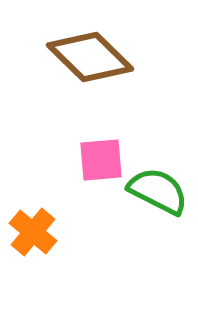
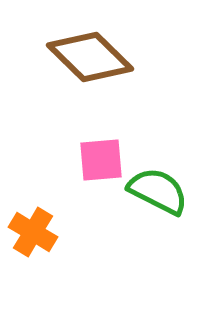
orange cross: rotated 9 degrees counterclockwise
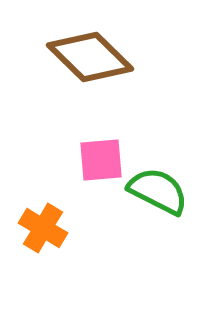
orange cross: moved 10 px right, 4 px up
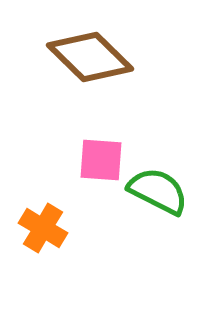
pink square: rotated 9 degrees clockwise
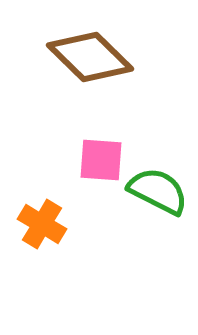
orange cross: moved 1 px left, 4 px up
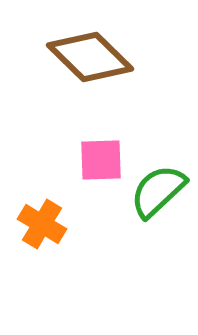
pink square: rotated 6 degrees counterclockwise
green semicircle: rotated 70 degrees counterclockwise
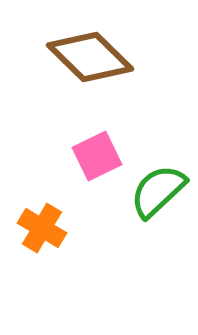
pink square: moved 4 px left, 4 px up; rotated 24 degrees counterclockwise
orange cross: moved 4 px down
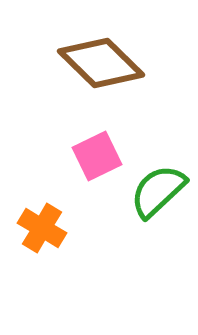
brown diamond: moved 11 px right, 6 px down
